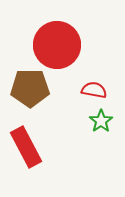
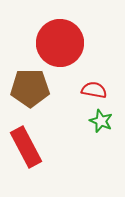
red circle: moved 3 px right, 2 px up
green star: rotated 15 degrees counterclockwise
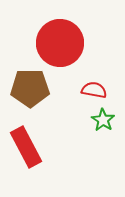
green star: moved 2 px right, 1 px up; rotated 10 degrees clockwise
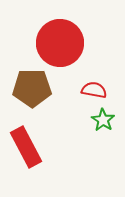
brown pentagon: moved 2 px right
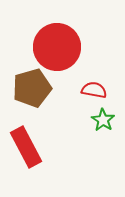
red circle: moved 3 px left, 4 px down
brown pentagon: rotated 15 degrees counterclockwise
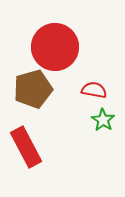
red circle: moved 2 px left
brown pentagon: moved 1 px right, 1 px down
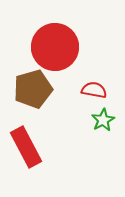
green star: rotated 10 degrees clockwise
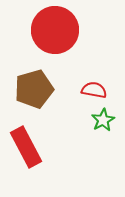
red circle: moved 17 px up
brown pentagon: moved 1 px right
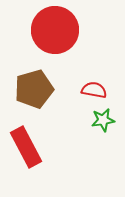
green star: rotated 20 degrees clockwise
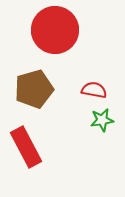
green star: moved 1 px left
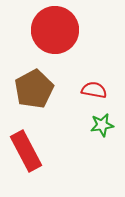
brown pentagon: rotated 12 degrees counterclockwise
green star: moved 5 px down
red rectangle: moved 4 px down
